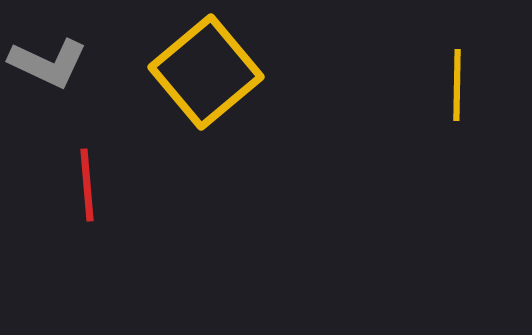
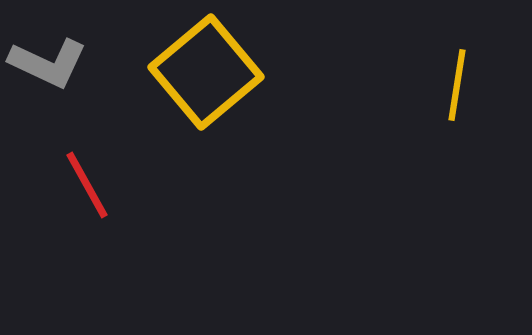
yellow line: rotated 8 degrees clockwise
red line: rotated 24 degrees counterclockwise
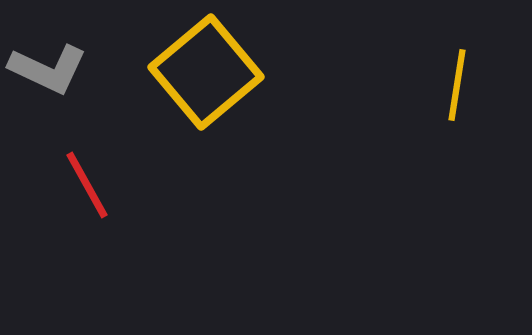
gray L-shape: moved 6 px down
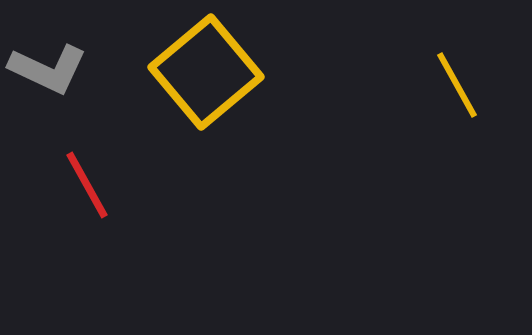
yellow line: rotated 38 degrees counterclockwise
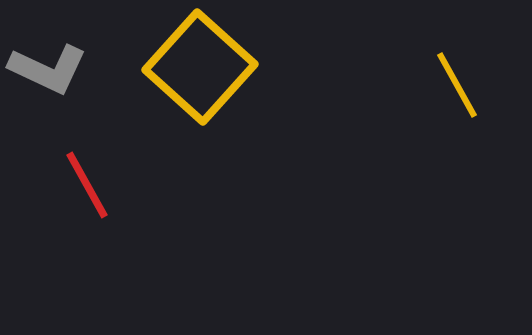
yellow square: moved 6 px left, 5 px up; rotated 8 degrees counterclockwise
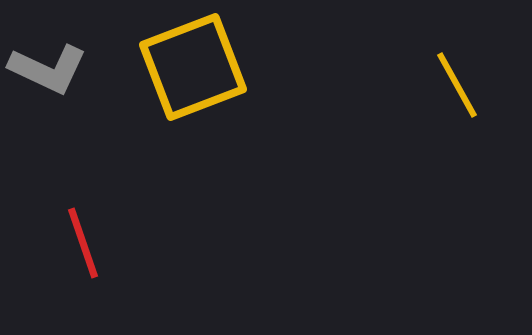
yellow square: moved 7 px left; rotated 27 degrees clockwise
red line: moved 4 px left, 58 px down; rotated 10 degrees clockwise
